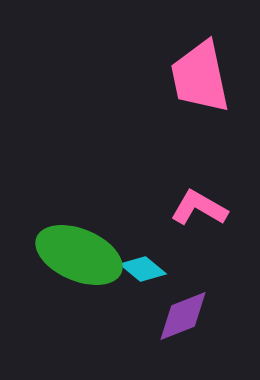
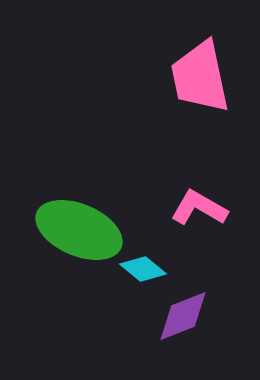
green ellipse: moved 25 px up
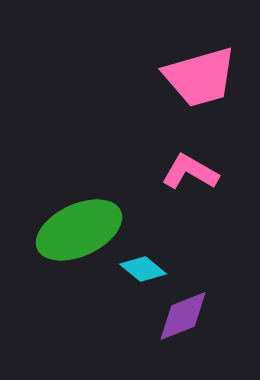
pink trapezoid: rotated 94 degrees counterclockwise
pink L-shape: moved 9 px left, 36 px up
green ellipse: rotated 48 degrees counterclockwise
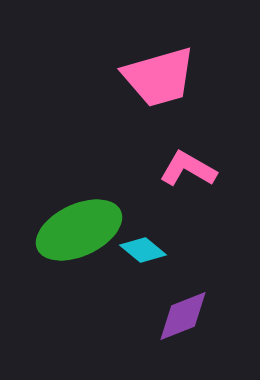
pink trapezoid: moved 41 px left
pink L-shape: moved 2 px left, 3 px up
cyan diamond: moved 19 px up
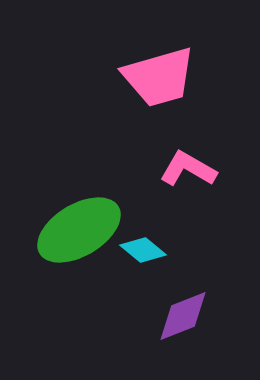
green ellipse: rotated 6 degrees counterclockwise
